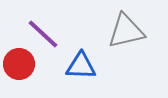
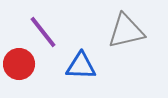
purple line: moved 2 px up; rotated 9 degrees clockwise
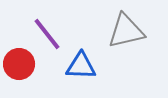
purple line: moved 4 px right, 2 px down
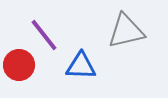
purple line: moved 3 px left, 1 px down
red circle: moved 1 px down
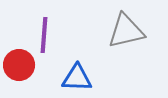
purple line: rotated 42 degrees clockwise
blue triangle: moved 4 px left, 12 px down
